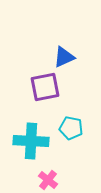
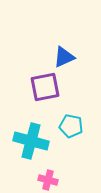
cyan pentagon: moved 2 px up
cyan cross: rotated 12 degrees clockwise
pink cross: rotated 24 degrees counterclockwise
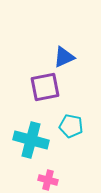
cyan cross: moved 1 px up
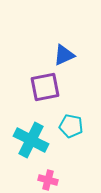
blue triangle: moved 2 px up
cyan cross: rotated 12 degrees clockwise
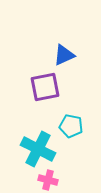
cyan cross: moved 7 px right, 9 px down
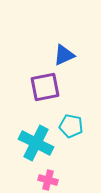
cyan cross: moved 2 px left, 6 px up
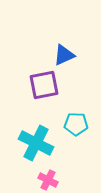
purple square: moved 1 px left, 2 px up
cyan pentagon: moved 5 px right, 2 px up; rotated 10 degrees counterclockwise
pink cross: rotated 12 degrees clockwise
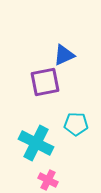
purple square: moved 1 px right, 3 px up
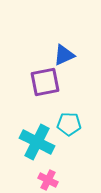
cyan pentagon: moved 7 px left
cyan cross: moved 1 px right, 1 px up
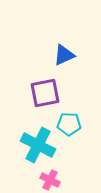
purple square: moved 11 px down
cyan cross: moved 1 px right, 3 px down
pink cross: moved 2 px right
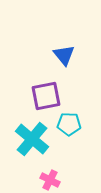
blue triangle: rotated 45 degrees counterclockwise
purple square: moved 1 px right, 3 px down
cyan cross: moved 6 px left, 6 px up; rotated 12 degrees clockwise
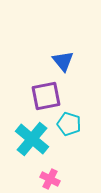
blue triangle: moved 1 px left, 6 px down
cyan pentagon: rotated 15 degrees clockwise
pink cross: moved 1 px up
